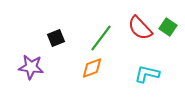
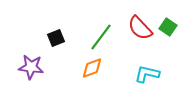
green line: moved 1 px up
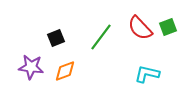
green square: rotated 36 degrees clockwise
orange diamond: moved 27 px left, 3 px down
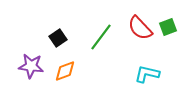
black square: moved 2 px right; rotated 12 degrees counterclockwise
purple star: moved 1 px up
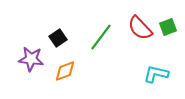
purple star: moved 7 px up
cyan L-shape: moved 9 px right
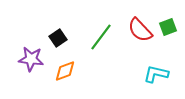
red semicircle: moved 2 px down
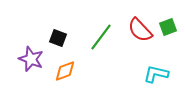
black square: rotated 36 degrees counterclockwise
purple star: rotated 15 degrees clockwise
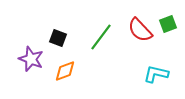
green square: moved 3 px up
